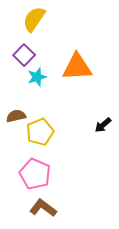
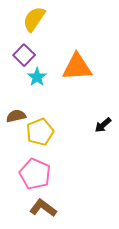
cyan star: rotated 18 degrees counterclockwise
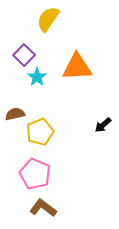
yellow semicircle: moved 14 px right
brown semicircle: moved 1 px left, 2 px up
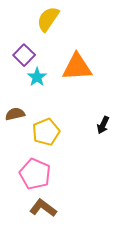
black arrow: rotated 24 degrees counterclockwise
yellow pentagon: moved 6 px right
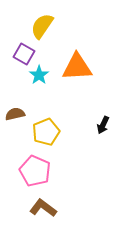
yellow semicircle: moved 6 px left, 7 px down
purple square: moved 1 px up; rotated 15 degrees counterclockwise
cyan star: moved 2 px right, 2 px up
pink pentagon: moved 3 px up
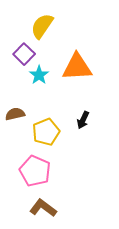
purple square: rotated 15 degrees clockwise
black arrow: moved 20 px left, 5 px up
